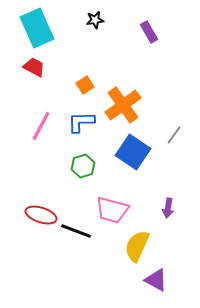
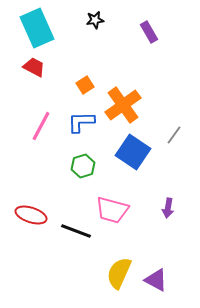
red ellipse: moved 10 px left
yellow semicircle: moved 18 px left, 27 px down
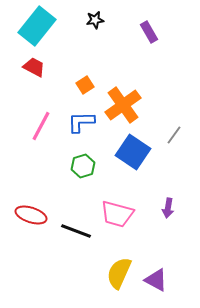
cyan rectangle: moved 2 px up; rotated 63 degrees clockwise
pink trapezoid: moved 5 px right, 4 px down
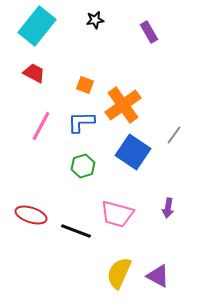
red trapezoid: moved 6 px down
orange square: rotated 36 degrees counterclockwise
purple triangle: moved 2 px right, 4 px up
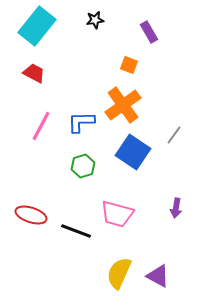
orange square: moved 44 px right, 20 px up
purple arrow: moved 8 px right
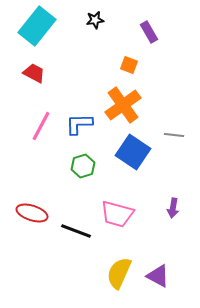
blue L-shape: moved 2 px left, 2 px down
gray line: rotated 60 degrees clockwise
purple arrow: moved 3 px left
red ellipse: moved 1 px right, 2 px up
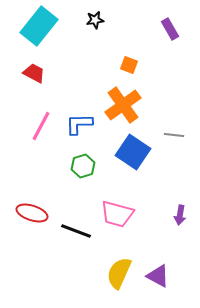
cyan rectangle: moved 2 px right
purple rectangle: moved 21 px right, 3 px up
purple arrow: moved 7 px right, 7 px down
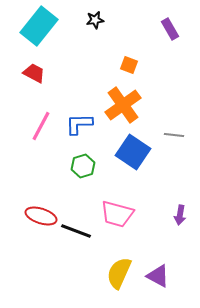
red ellipse: moved 9 px right, 3 px down
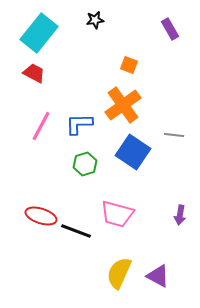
cyan rectangle: moved 7 px down
green hexagon: moved 2 px right, 2 px up
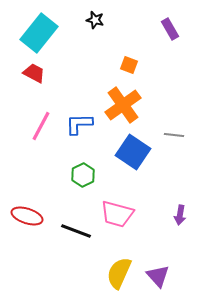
black star: rotated 24 degrees clockwise
green hexagon: moved 2 px left, 11 px down; rotated 10 degrees counterclockwise
red ellipse: moved 14 px left
purple triangle: rotated 20 degrees clockwise
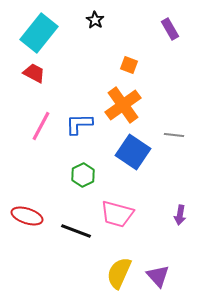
black star: rotated 18 degrees clockwise
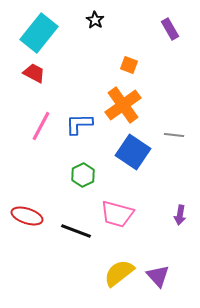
yellow semicircle: rotated 28 degrees clockwise
